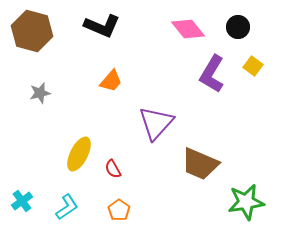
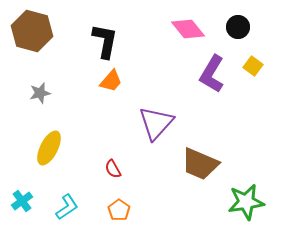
black L-shape: moved 3 px right, 15 px down; rotated 102 degrees counterclockwise
yellow ellipse: moved 30 px left, 6 px up
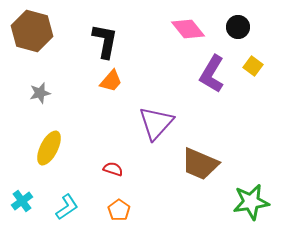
red semicircle: rotated 138 degrees clockwise
green star: moved 5 px right
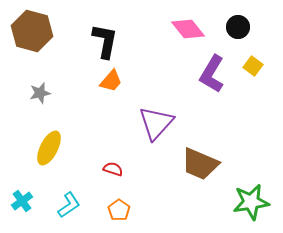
cyan L-shape: moved 2 px right, 2 px up
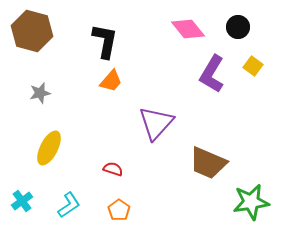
brown trapezoid: moved 8 px right, 1 px up
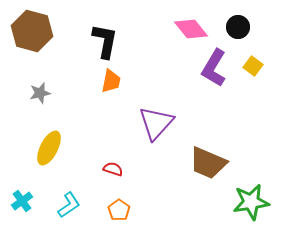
pink diamond: moved 3 px right
purple L-shape: moved 2 px right, 6 px up
orange trapezoid: rotated 30 degrees counterclockwise
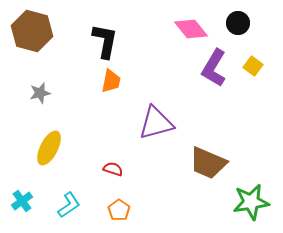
black circle: moved 4 px up
purple triangle: rotated 33 degrees clockwise
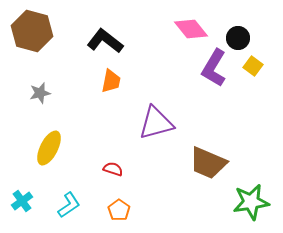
black circle: moved 15 px down
black L-shape: rotated 63 degrees counterclockwise
